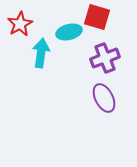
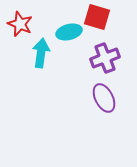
red star: rotated 20 degrees counterclockwise
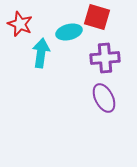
purple cross: rotated 16 degrees clockwise
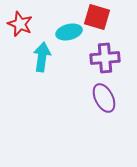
cyan arrow: moved 1 px right, 4 px down
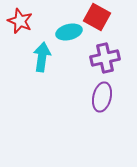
red square: rotated 12 degrees clockwise
red star: moved 3 px up
purple cross: rotated 8 degrees counterclockwise
purple ellipse: moved 2 px left, 1 px up; rotated 40 degrees clockwise
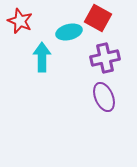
red square: moved 1 px right, 1 px down
cyan arrow: rotated 8 degrees counterclockwise
purple ellipse: moved 2 px right; rotated 36 degrees counterclockwise
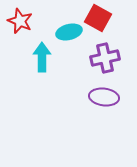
purple ellipse: rotated 60 degrees counterclockwise
